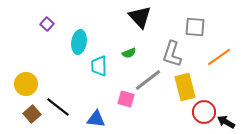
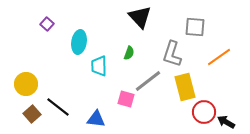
green semicircle: rotated 48 degrees counterclockwise
gray line: moved 1 px down
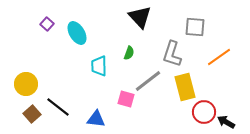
cyan ellipse: moved 2 px left, 9 px up; rotated 40 degrees counterclockwise
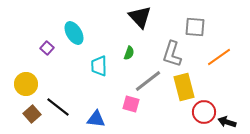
purple square: moved 24 px down
cyan ellipse: moved 3 px left
yellow rectangle: moved 1 px left
pink square: moved 5 px right, 5 px down
black arrow: moved 1 px right; rotated 12 degrees counterclockwise
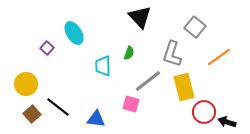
gray square: rotated 35 degrees clockwise
cyan trapezoid: moved 4 px right
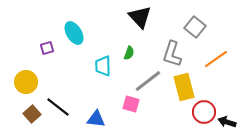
purple square: rotated 32 degrees clockwise
orange line: moved 3 px left, 2 px down
yellow circle: moved 2 px up
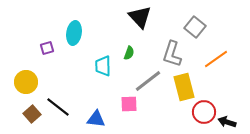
cyan ellipse: rotated 40 degrees clockwise
pink square: moved 2 px left; rotated 18 degrees counterclockwise
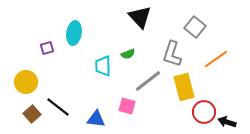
green semicircle: moved 1 px left, 1 px down; rotated 48 degrees clockwise
pink square: moved 2 px left, 2 px down; rotated 18 degrees clockwise
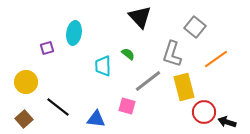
green semicircle: rotated 120 degrees counterclockwise
brown square: moved 8 px left, 5 px down
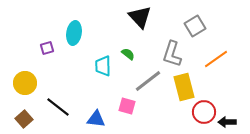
gray square: moved 1 px up; rotated 20 degrees clockwise
yellow circle: moved 1 px left, 1 px down
black arrow: rotated 18 degrees counterclockwise
